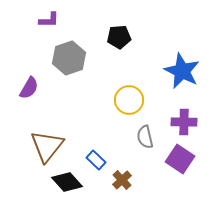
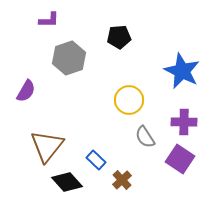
purple semicircle: moved 3 px left, 3 px down
gray semicircle: rotated 20 degrees counterclockwise
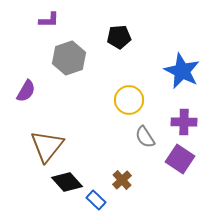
blue rectangle: moved 40 px down
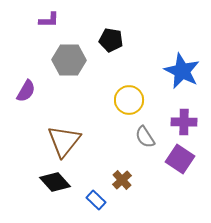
black pentagon: moved 8 px left, 3 px down; rotated 15 degrees clockwise
gray hexagon: moved 2 px down; rotated 20 degrees clockwise
brown triangle: moved 17 px right, 5 px up
black diamond: moved 12 px left
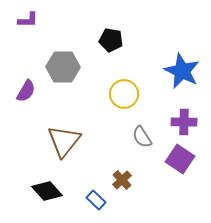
purple L-shape: moved 21 px left
gray hexagon: moved 6 px left, 7 px down
yellow circle: moved 5 px left, 6 px up
gray semicircle: moved 3 px left
black diamond: moved 8 px left, 9 px down
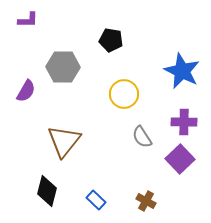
purple square: rotated 12 degrees clockwise
brown cross: moved 24 px right, 21 px down; rotated 18 degrees counterclockwise
black diamond: rotated 56 degrees clockwise
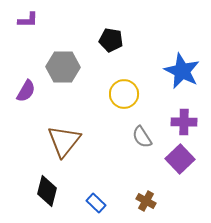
blue rectangle: moved 3 px down
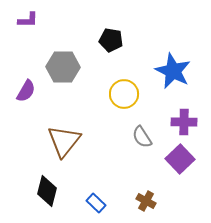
blue star: moved 9 px left
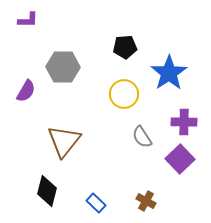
black pentagon: moved 14 px right, 7 px down; rotated 15 degrees counterclockwise
blue star: moved 4 px left, 2 px down; rotated 12 degrees clockwise
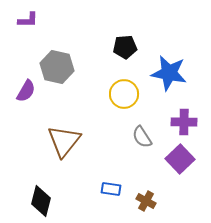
gray hexagon: moved 6 px left; rotated 12 degrees clockwise
blue star: rotated 27 degrees counterclockwise
black diamond: moved 6 px left, 10 px down
blue rectangle: moved 15 px right, 14 px up; rotated 36 degrees counterclockwise
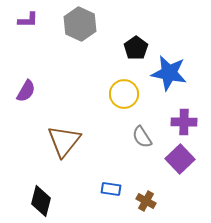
black pentagon: moved 11 px right, 1 px down; rotated 30 degrees counterclockwise
gray hexagon: moved 23 px right, 43 px up; rotated 12 degrees clockwise
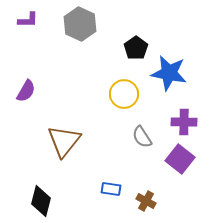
purple square: rotated 8 degrees counterclockwise
